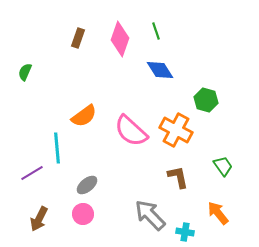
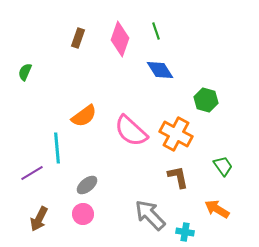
orange cross: moved 4 px down
orange arrow: moved 1 px left, 4 px up; rotated 20 degrees counterclockwise
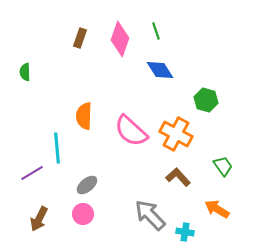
brown rectangle: moved 2 px right
green semicircle: rotated 24 degrees counterclockwise
orange semicircle: rotated 128 degrees clockwise
brown L-shape: rotated 30 degrees counterclockwise
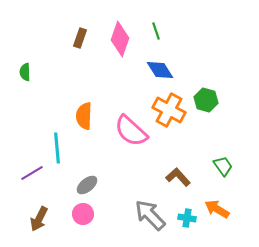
orange cross: moved 7 px left, 24 px up
cyan cross: moved 2 px right, 14 px up
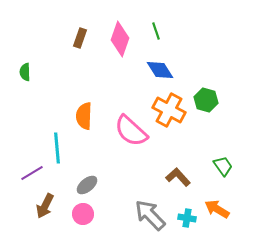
brown arrow: moved 6 px right, 13 px up
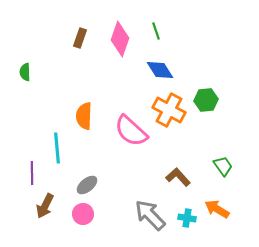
green hexagon: rotated 20 degrees counterclockwise
purple line: rotated 60 degrees counterclockwise
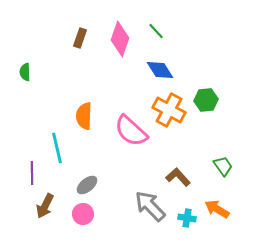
green line: rotated 24 degrees counterclockwise
cyan line: rotated 8 degrees counterclockwise
gray arrow: moved 9 px up
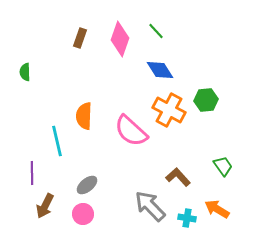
cyan line: moved 7 px up
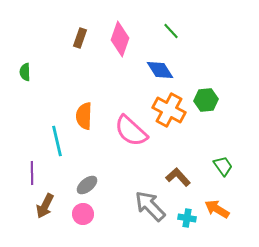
green line: moved 15 px right
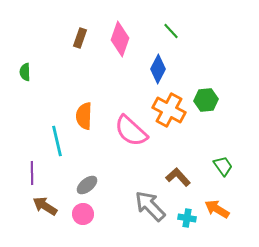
blue diamond: moved 2 px left, 1 px up; rotated 60 degrees clockwise
brown arrow: rotated 95 degrees clockwise
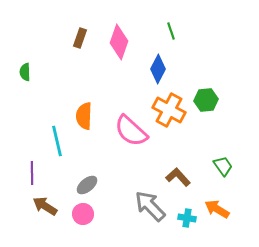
green line: rotated 24 degrees clockwise
pink diamond: moved 1 px left, 3 px down
